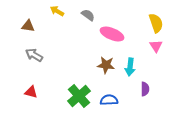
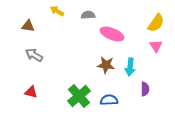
gray semicircle: rotated 40 degrees counterclockwise
yellow semicircle: rotated 54 degrees clockwise
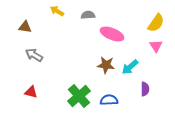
brown triangle: moved 3 px left, 1 px down
cyan arrow: rotated 42 degrees clockwise
